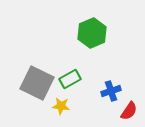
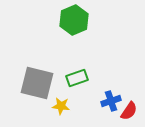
green hexagon: moved 18 px left, 13 px up
green rectangle: moved 7 px right, 1 px up; rotated 10 degrees clockwise
gray square: rotated 12 degrees counterclockwise
blue cross: moved 10 px down
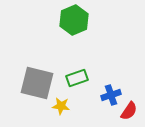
blue cross: moved 6 px up
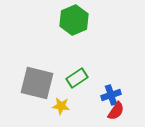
green rectangle: rotated 15 degrees counterclockwise
red semicircle: moved 13 px left
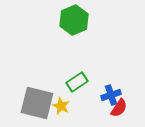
green rectangle: moved 4 px down
gray square: moved 20 px down
yellow star: rotated 18 degrees clockwise
red semicircle: moved 3 px right, 3 px up
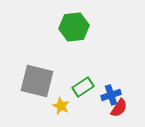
green hexagon: moved 7 px down; rotated 16 degrees clockwise
green rectangle: moved 6 px right, 5 px down
gray square: moved 22 px up
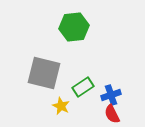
gray square: moved 7 px right, 8 px up
red semicircle: moved 7 px left, 6 px down; rotated 120 degrees clockwise
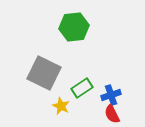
gray square: rotated 12 degrees clockwise
green rectangle: moved 1 px left, 1 px down
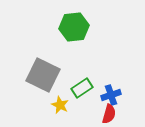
gray square: moved 1 px left, 2 px down
yellow star: moved 1 px left, 1 px up
red semicircle: moved 3 px left; rotated 138 degrees counterclockwise
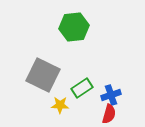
yellow star: rotated 24 degrees counterclockwise
